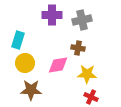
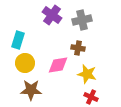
purple cross: rotated 36 degrees clockwise
yellow star: rotated 12 degrees clockwise
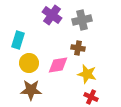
yellow circle: moved 4 px right
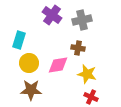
cyan rectangle: moved 1 px right
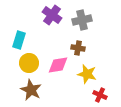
brown star: rotated 25 degrees clockwise
red cross: moved 9 px right, 2 px up
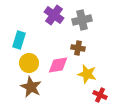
purple cross: moved 2 px right
brown star: moved 3 px up
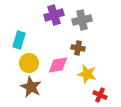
purple cross: rotated 36 degrees clockwise
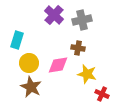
purple cross: rotated 30 degrees counterclockwise
cyan rectangle: moved 2 px left
red cross: moved 2 px right, 1 px up
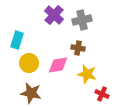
brown star: moved 6 px down; rotated 15 degrees counterclockwise
